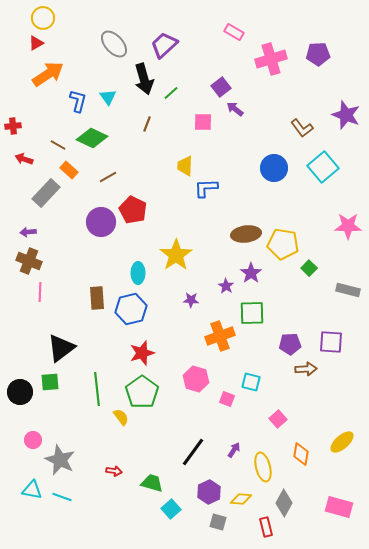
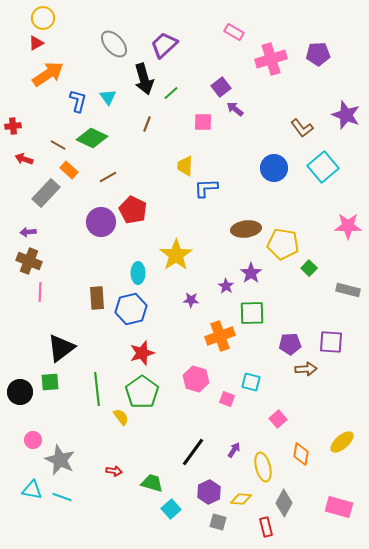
brown ellipse at (246, 234): moved 5 px up
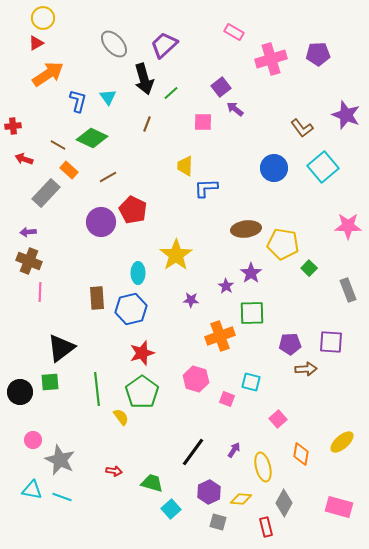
gray rectangle at (348, 290): rotated 55 degrees clockwise
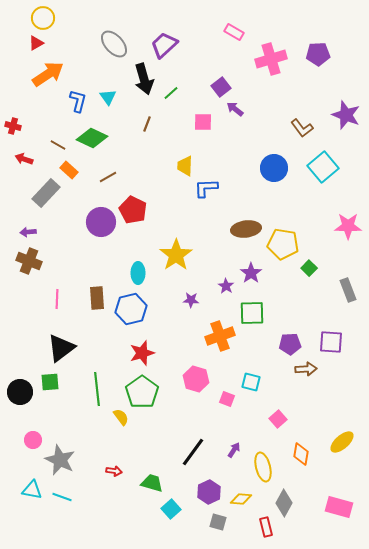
red cross at (13, 126): rotated 21 degrees clockwise
pink line at (40, 292): moved 17 px right, 7 px down
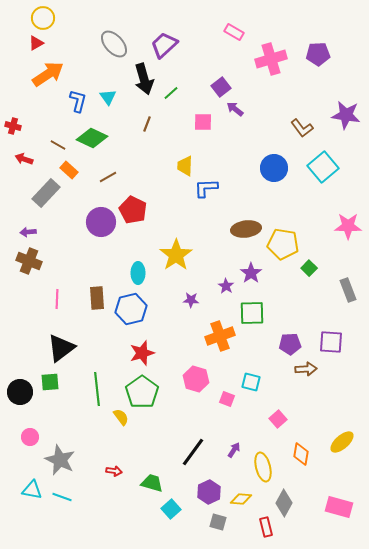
purple star at (346, 115): rotated 12 degrees counterclockwise
pink circle at (33, 440): moved 3 px left, 3 px up
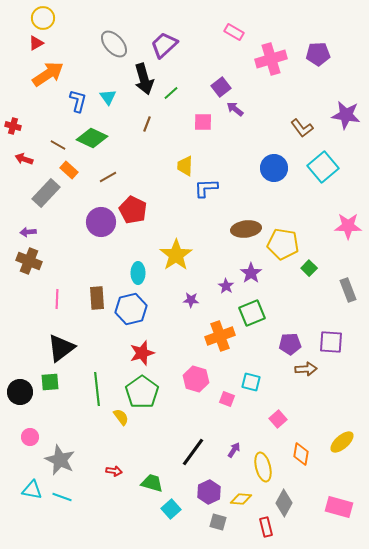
green square at (252, 313): rotated 20 degrees counterclockwise
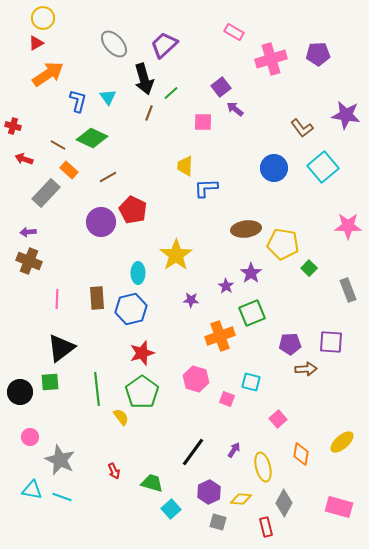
brown line at (147, 124): moved 2 px right, 11 px up
red arrow at (114, 471): rotated 56 degrees clockwise
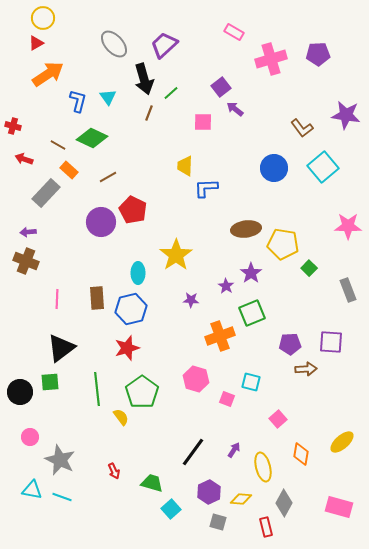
brown cross at (29, 261): moved 3 px left
red star at (142, 353): moved 15 px left, 5 px up
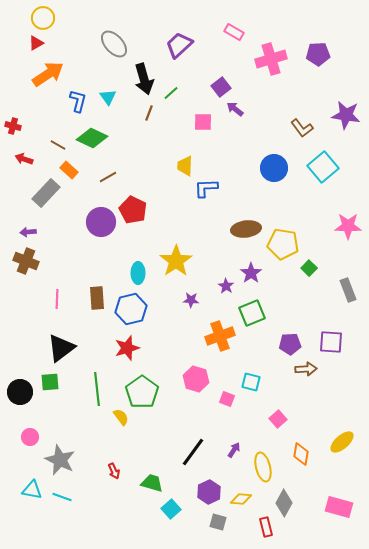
purple trapezoid at (164, 45): moved 15 px right
yellow star at (176, 255): moved 6 px down
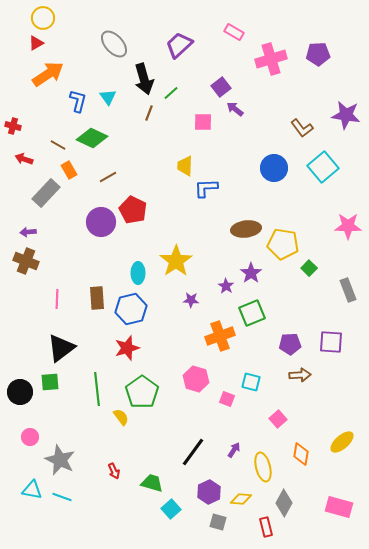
orange rectangle at (69, 170): rotated 18 degrees clockwise
brown arrow at (306, 369): moved 6 px left, 6 px down
